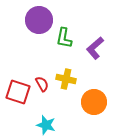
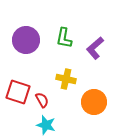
purple circle: moved 13 px left, 20 px down
red semicircle: moved 16 px down
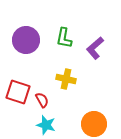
orange circle: moved 22 px down
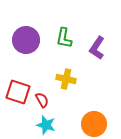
purple L-shape: moved 2 px right; rotated 15 degrees counterclockwise
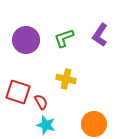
green L-shape: rotated 60 degrees clockwise
purple L-shape: moved 3 px right, 13 px up
red semicircle: moved 1 px left, 2 px down
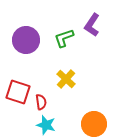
purple L-shape: moved 8 px left, 10 px up
yellow cross: rotated 30 degrees clockwise
red semicircle: rotated 21 degrees clockwise
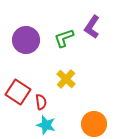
purple L-shape: moved 2 px down
red square: rotated 15 degrees clockwise
